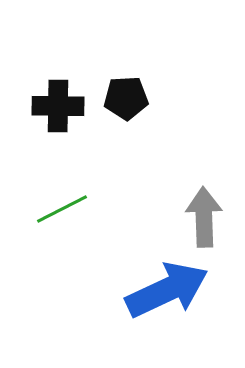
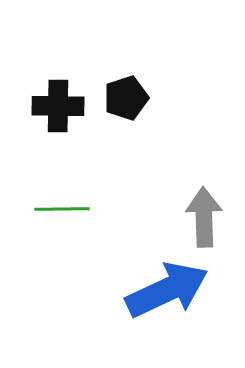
black pentagon: rotated 15 degrees counterclockwise
green line: rotated 26 degrees clockwise
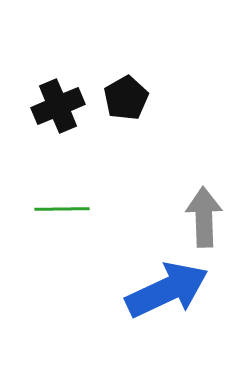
black pentagon: rotated 12 degrees counterclockwise
black cross: rotated 24 degrees counterclockwise
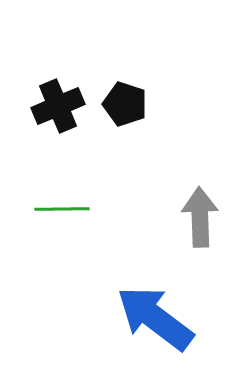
black pentagon: moved 1 px left, 6 px down; rotated 24 degrees counterclockwise
gray arrow: moved 4 px left
blue arrow: moved 12 px left, 28 px down; rotated 118 degrees counterclockwise
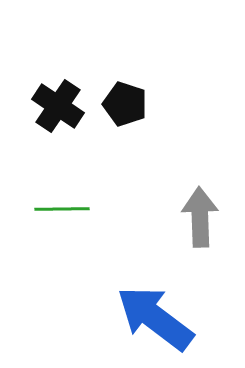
black cross: rotated 33 degrees counterclockwise
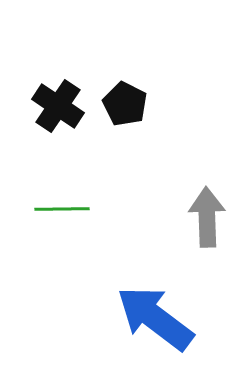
black pentagon: rotated 9 degrees clockwise
gray arrow: moved 7 px right
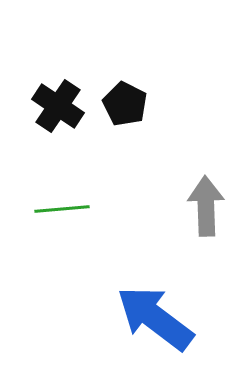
green line: rotated 4 degrees counterclockwise
gray arrow: moved 1 px left, 11 px up
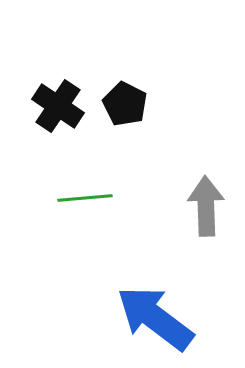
green line: moved 23 px right, 11 px up
